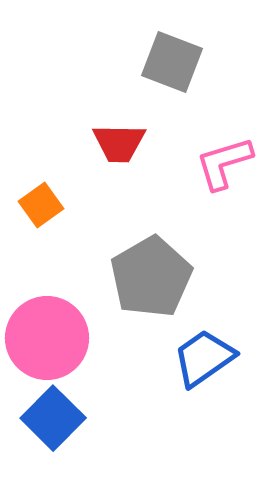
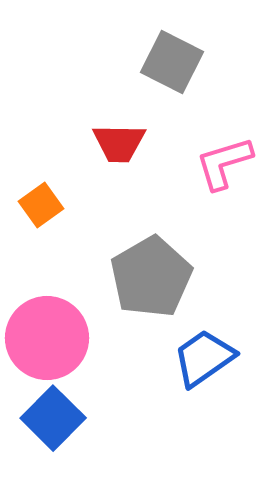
gray square: rotated 6 degrees clockwise
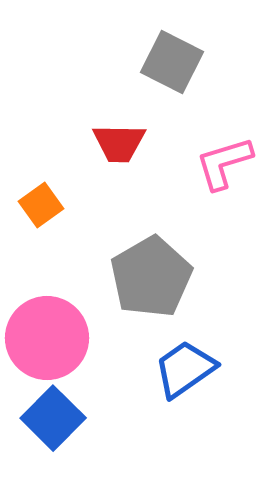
blue trapezoid: moved 19 px left, 11 px down
